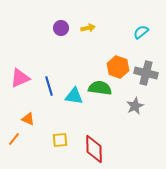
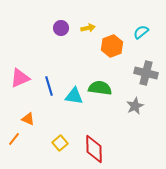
orange hexagon: moved 6 px left, 21 px up; rotated 20 degrees clockwise
yellow square: moved 3 px down; rotated 35 degrees counterclockwise
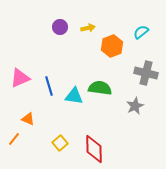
purple circle: moved 1 px left, 1 px up
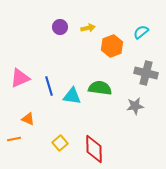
cyan triangle: moved 2 px left
gray star: rotated 18 degrees clockwise
orange line: rotated 40 degrees clockwise
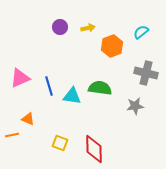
orange line: moved 2 px left, 4 px up
yellow square: rotated 28 degrees counterclockwise
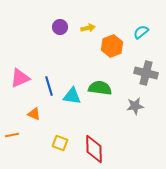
orange triangle: moved 6 px right, 5 px up
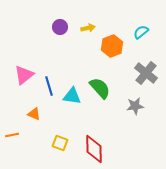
gray cross: rotated 25 degrees clockwise
pink triangle: moved 4 px right, 3 px up; rotated 15 degrees counterclockwise
green semicircle: rotated 40 degrees clockwise
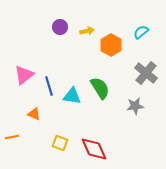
yellow arrow: moved 1 px left, 3 px down
orange hexagon: moved 1 px left, 1 px up; rotated 10 degrees counterclockwise
green semicircle: rotated 10 degrees clockwise
orange line: moved 2 px down
red diamond: rotated 24 degrees counterclockwise
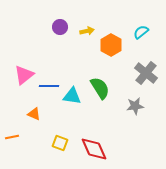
blue line: rotated 72 degrees counterclockwise
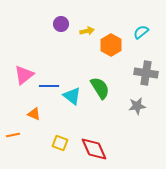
purple circle: moved 1 px right, 3 px up
gray cross: rotated 30 degrees counterclockwise
cyan triangle: rotated 30 degrees clockwise
gray star: moved 2 px right
orange line: moved 1 px right, 2 px up
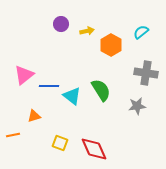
green semicircle: moved 1 px right, 2 px down
orange triangle: moved 2 px down; rotated 40 degrees counterclockwise
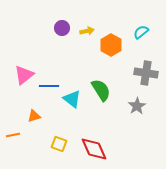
purple circle: moved 1 px right, 4 px down
cyan triangle: moved 3 px down
gray star: rotated 24 degrees counterclockwise
yellow square: moved 1 px left, 1 px down
